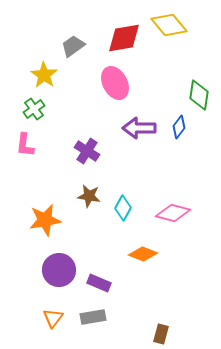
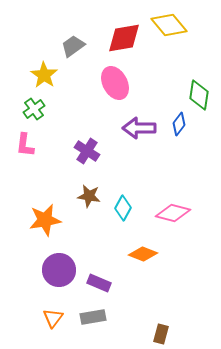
blue diamond: moved 3 px up
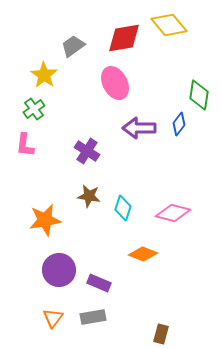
cyan diamond: rotated 10 degrees counterclockwise
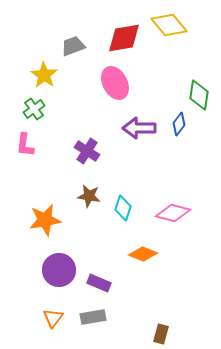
gray trapezoid: rotated 15 degrees clockwise
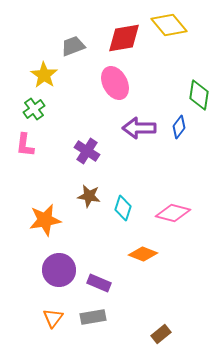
blue diamond: moved 3 px down
brown rectangle: rotated 36 degrees clockwise
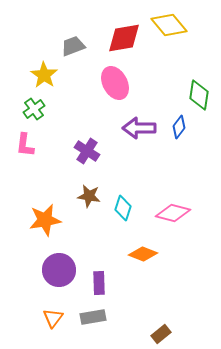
purple rectangle: rotated 65 degrees clockwise
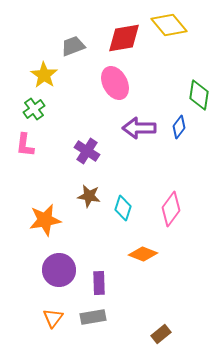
pink diamond: moved 2 px left, 4 px up; rotated 68 degrees counterclockwise
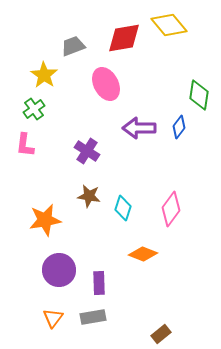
pink ellipse: moved 9 px left, 1 px down
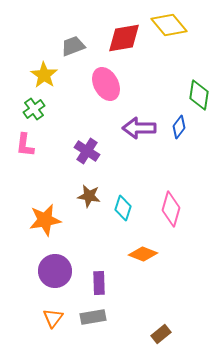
pink diamond: rotated 20 degrees counterclockwise
purple circle: moved 4 px left, 1 px down
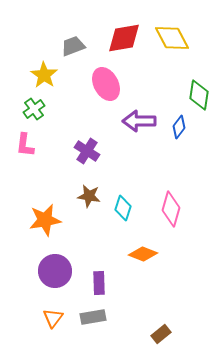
yellow diamond: moved 3 px right, 13 px down; rotated 12 degrees clockwise
purple arrow: moved 7 px up
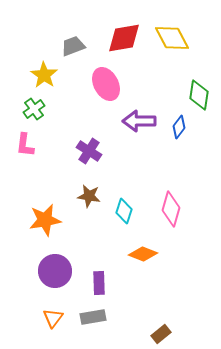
purple cross: moved 2 px right
cyan diamond: moved 1 px right, 3 px down
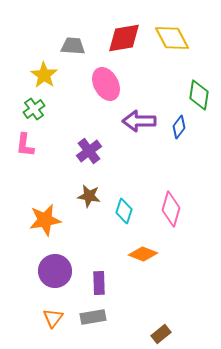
gray trapezoid: rotated 25 degrees clockwise
purple cross: rotated 20 degrees clockwise
